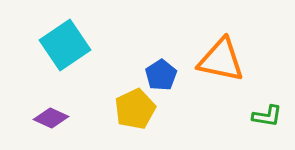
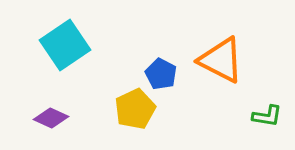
orange triangle: rotated 15 degrees clockwise
blue pentagon: moved 1 px up; rotated 12 degrees counterclockwise
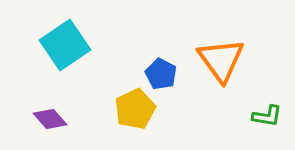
orange triangle: rotated 27 degrees clockwise
purple diamond: moved 1 px left, 1 px down; rotated 24 degrees clockwise
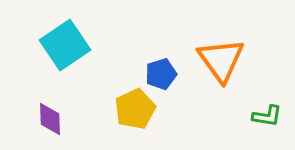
blue pentagon: rotated 28 degrees clockwise
purple diamond: rotated 40 degrees clockwise
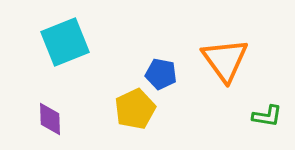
cyan square: moved 3 px up; rotated 12 degrees clockwise
orange triangle: moved 4 px right
blue pentagon: rotated 28 degrees clockwise
